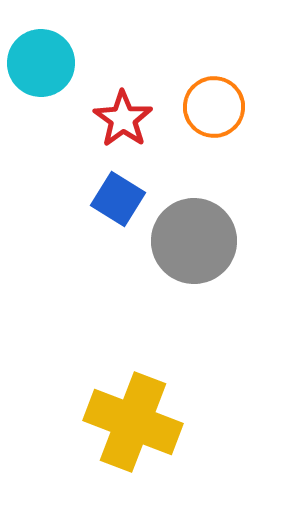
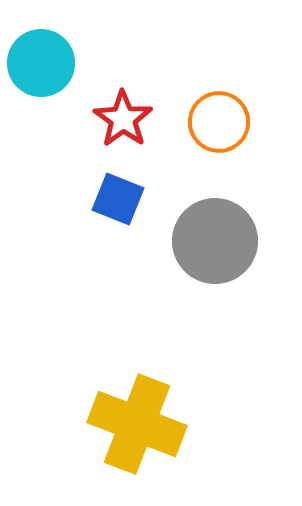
orange circle: moved 5 px right, 15 px down
blue square: rotated 10 degrees counterclockwise
gray circle: moved 21 px right
yellow cross: moved 4 px right, 2 px down
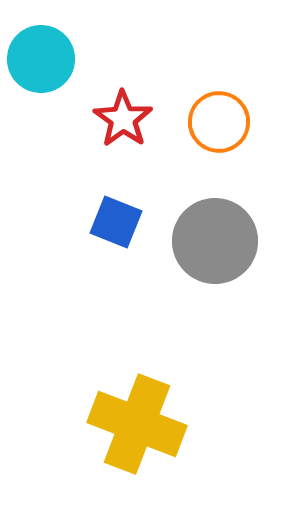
cyan circle: moved 4 px up
blue square: moved 2 px left, 23 px down
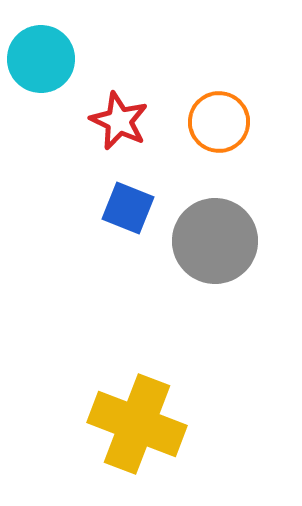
red star: moved 4 px left, 2 px down; rotated 10 degrees counterclockwise
blue square: moved 12 px right, 14 px up
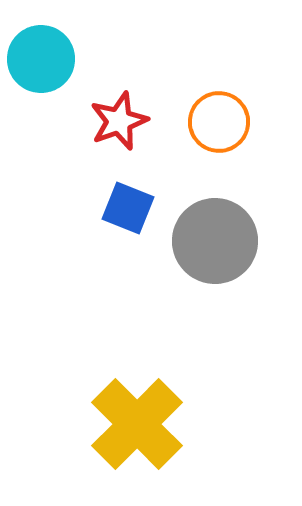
red star: rotated 26 degrees clockwise
yellow cross: rotated 24 degrees clockwise
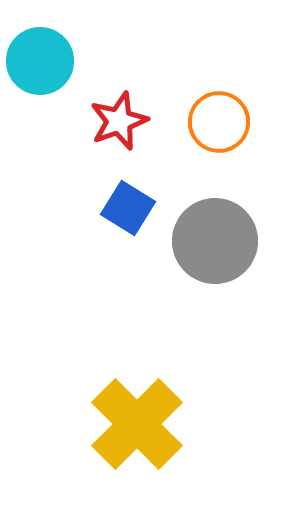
cyan circle: moved 1 px left, 2 px down
blue square: rotated 10 degrees clockwise
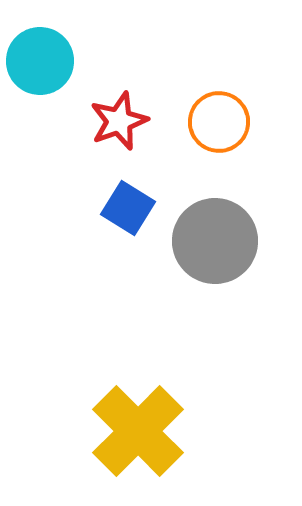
yellow cross: moved 1 px right, 7 px down
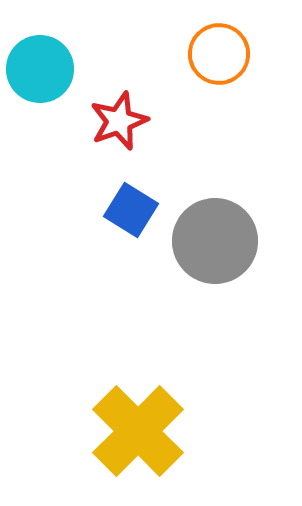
cyan circle: moved 8 px down
orange circle: moved 68 px up
blue square: moved 3 px right, 2 px down
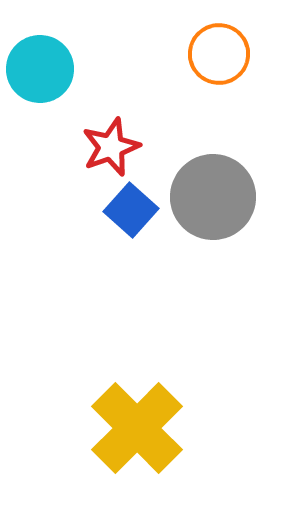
red star: moved 8 px left, 26 px down
blue square: rotated 10 degrees clockwise
gray circle: moved 2 px left, 44 px up
yellow cross: moved 1 px left, 3 px up
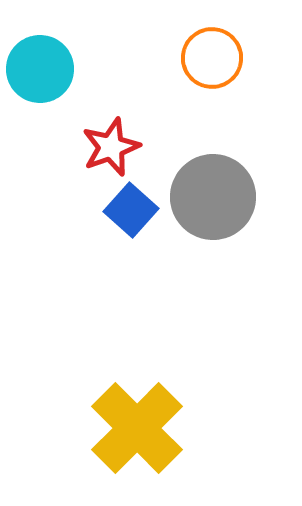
orange circle: moved 7 px left, 4 px down
